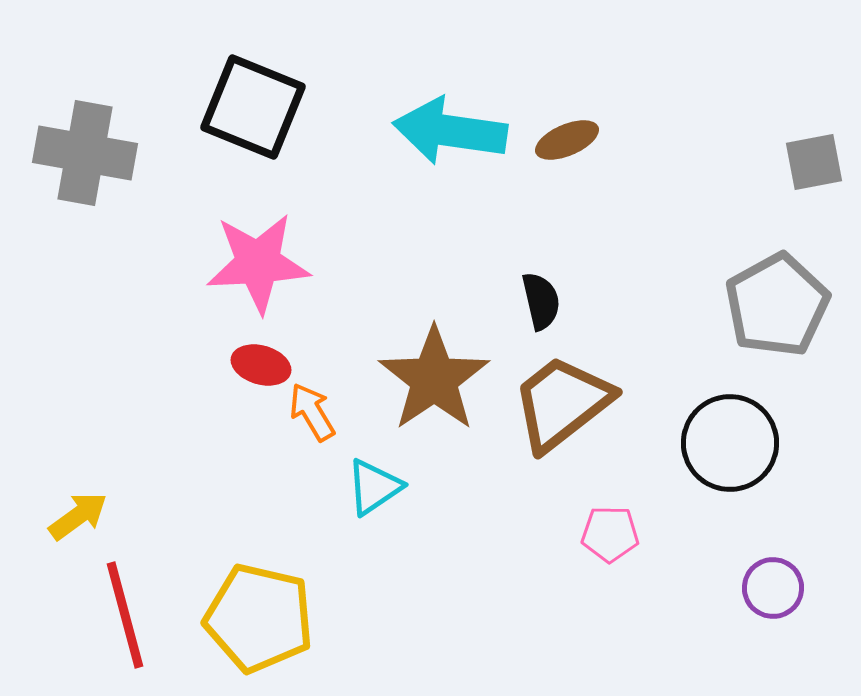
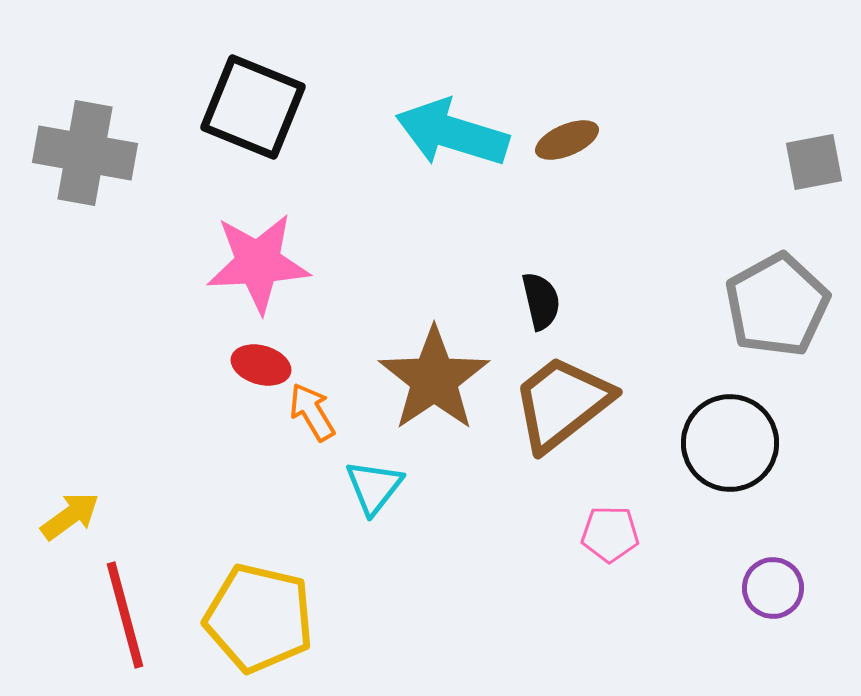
cyan arrow: moved 2 px right, 2 px down; rotated 9 degrees clockwise
cyan triangle: rotated 18 degrees counterclockwise
yellow arrow: moved 8 px left
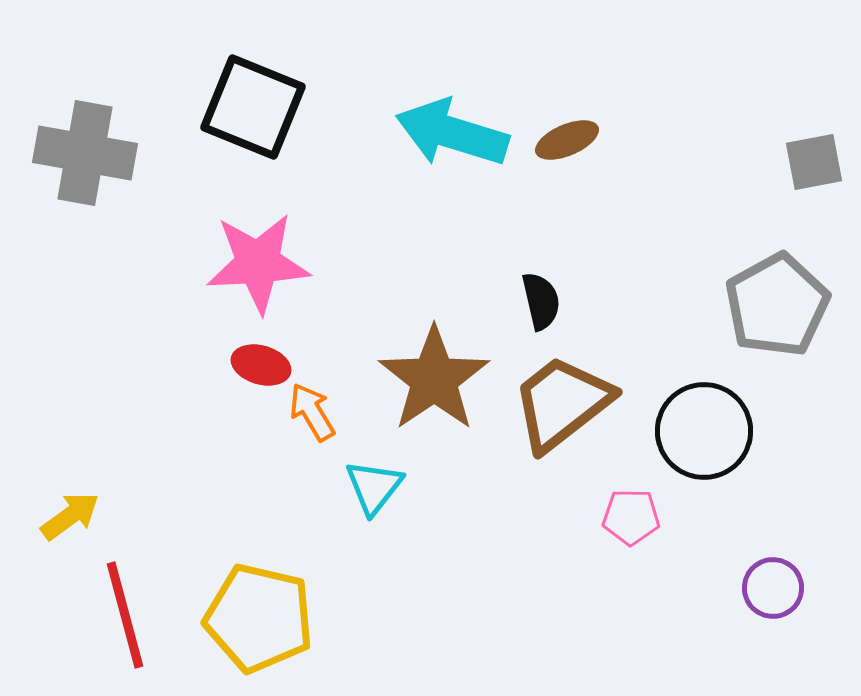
black circle: moved 26 px left, 12 px up
pink pentagon: moved 21 px right, 17 px up
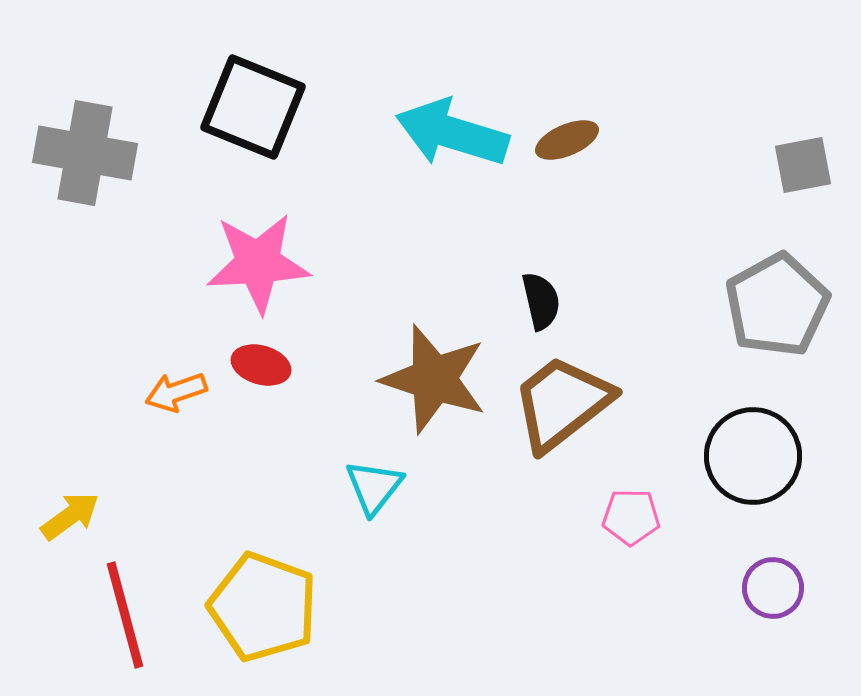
gray square: moved 11 px left, 3 px down
brown star: rotated 20 degrees counterclockwise
orange arrow: moved 136 px left, 20 px up; rotated 78 degrees counterclockwise
black circle: moved 49 px right, 25 px down
yellow pentagon: moved 4 px right, 11 px up; rotated 7 degrees clockwise
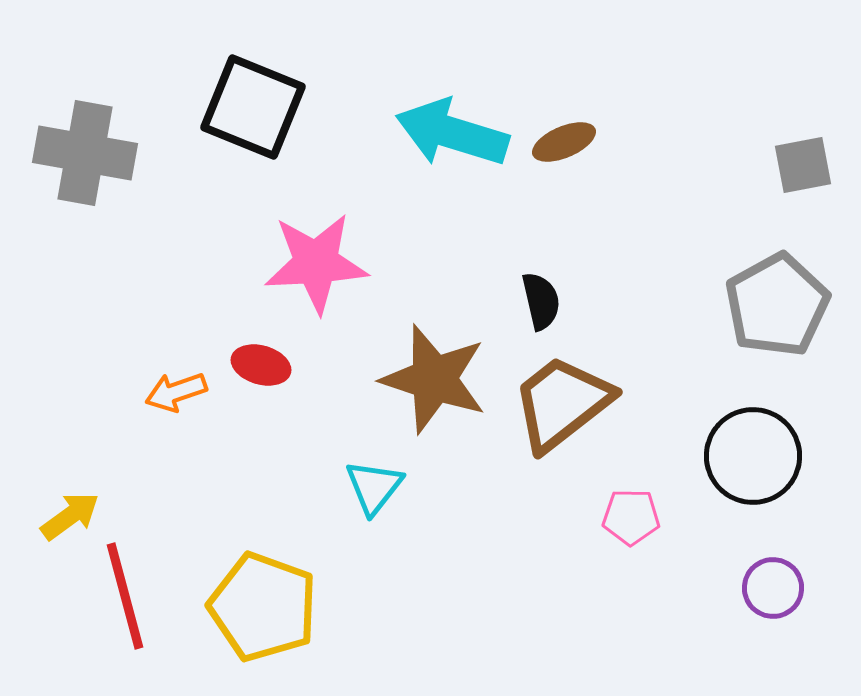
brown ellipse: moved 3 px left, 2 px down
pink star: moved 58 px right
red line: moved 19 px up
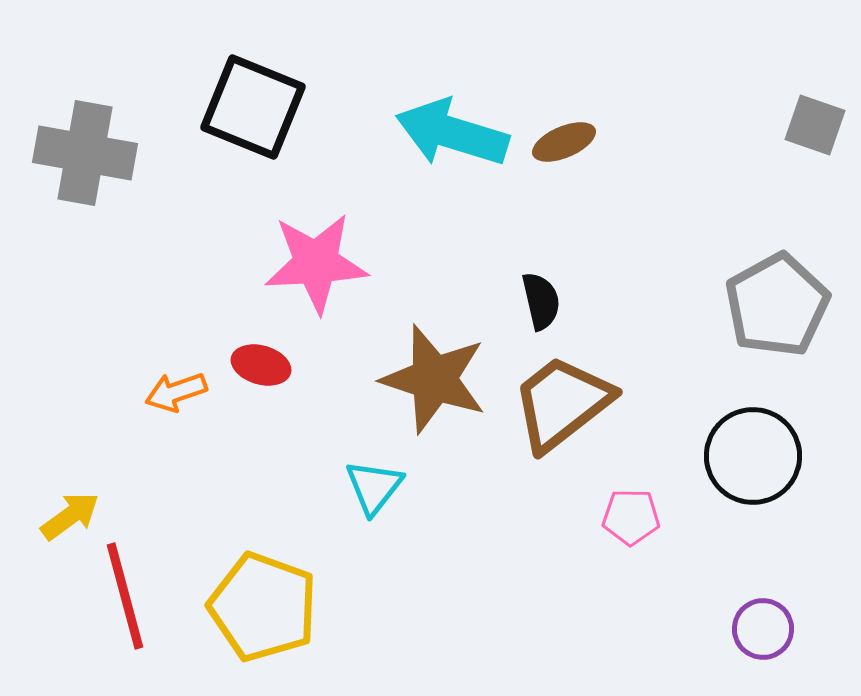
gray square: moved 12 px right, 40 px up; rotated 30 degrees clockwise
purple circle: moved 10 px left, 41 px down
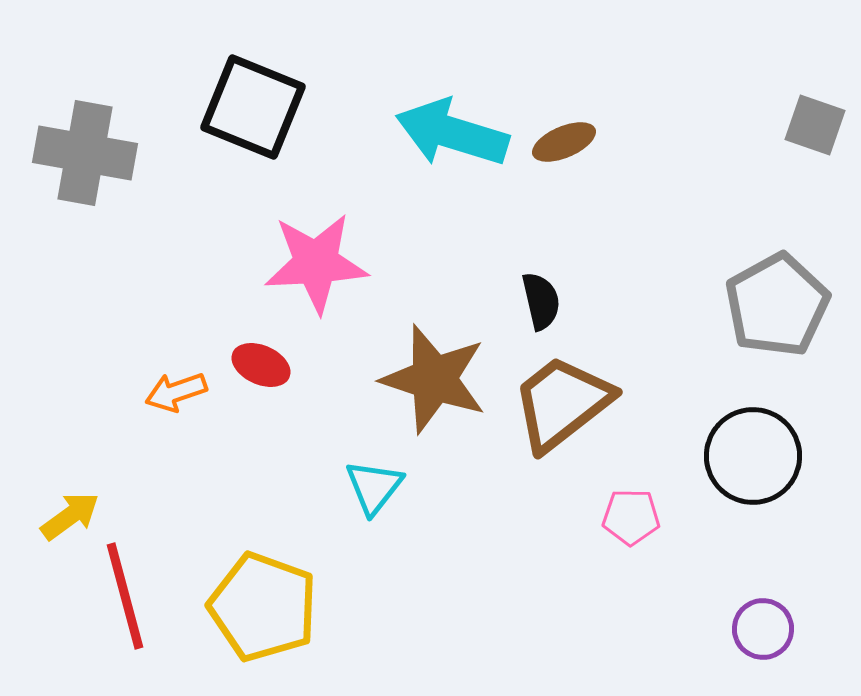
red ellipse: rotated 8 degrees clockwise
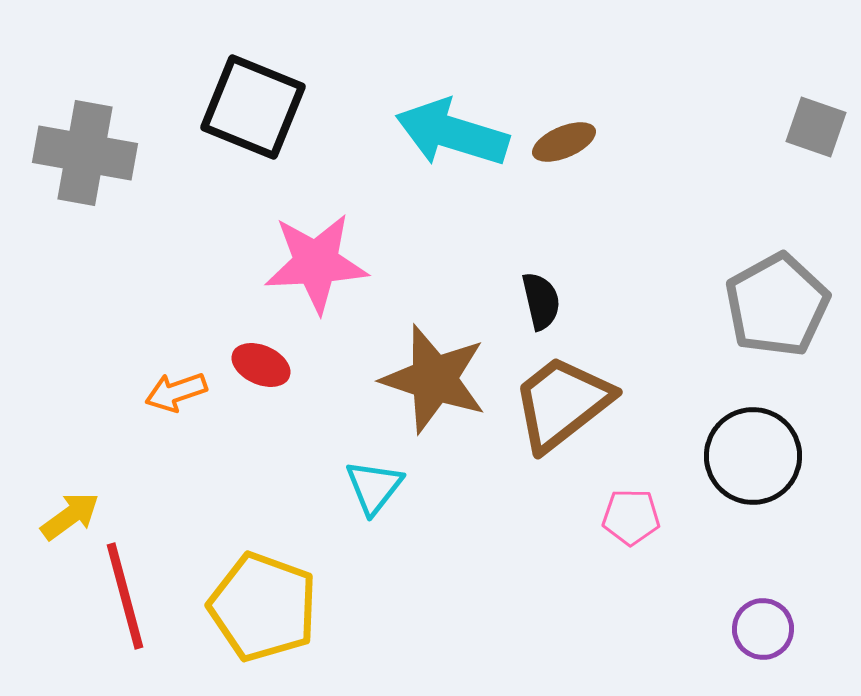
gray square: moved 1 px right, 2 px down
